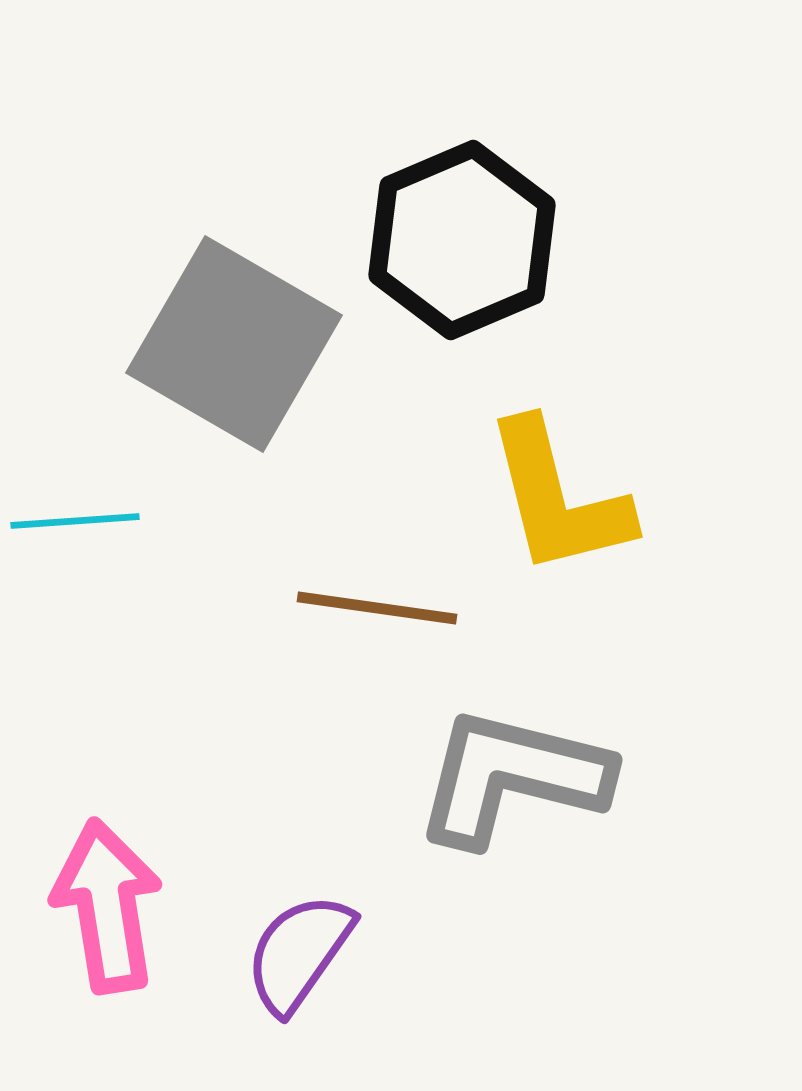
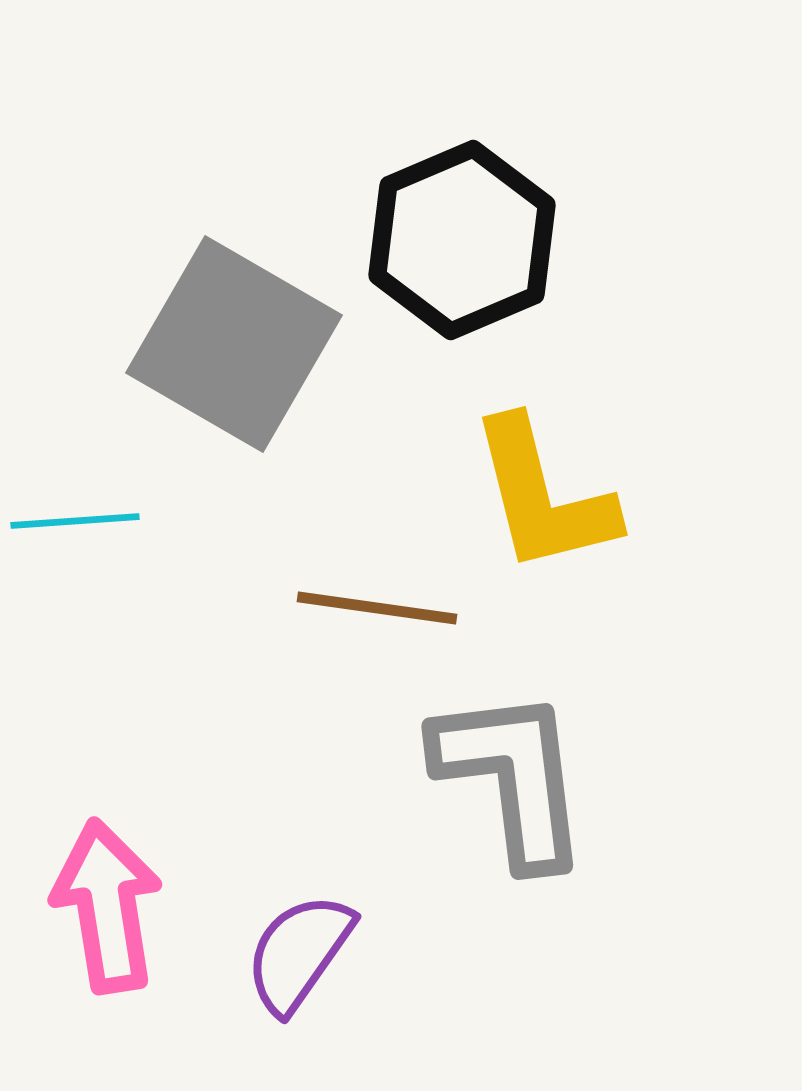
yellow L-shape: moved 15 px left, 2 px up
gray L-shape: rotated 69 degrees clockwise
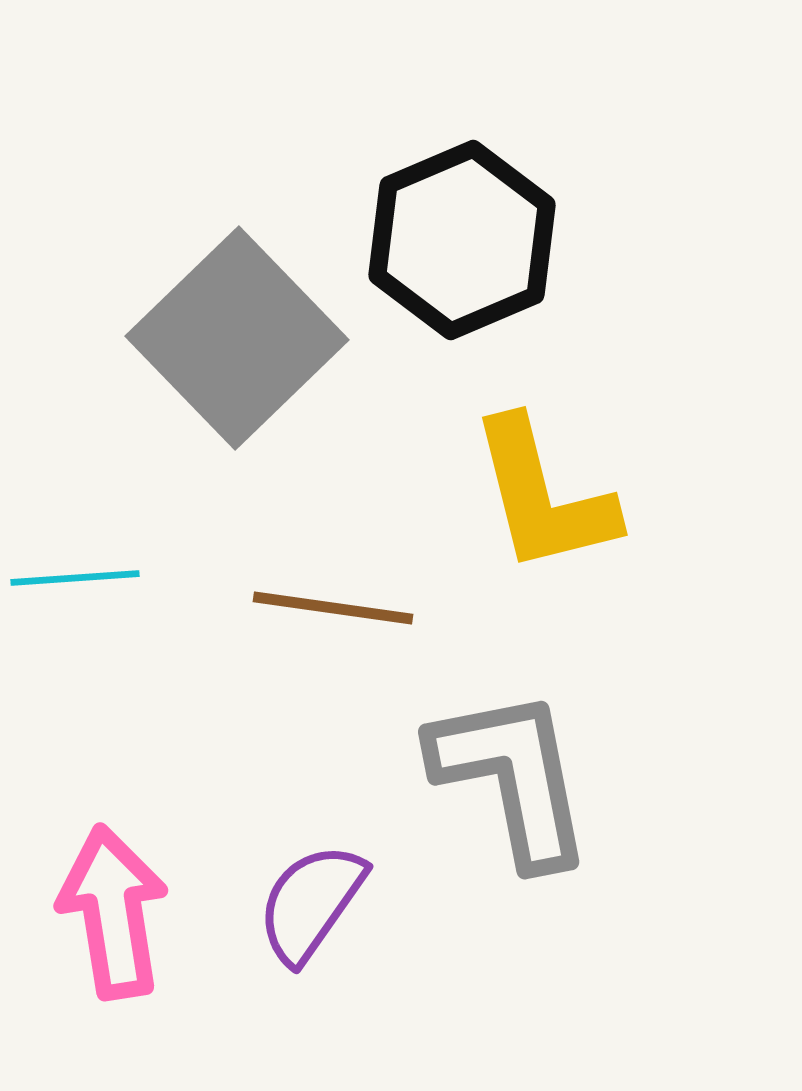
gray square: moved 3 px right, 6 px up; rotated 16 degrees clockwise
cyan line: moved 57 px down
brown line: moved 44 px left
gray L-shape: rotated 4 degrees counterclockwise
pink arrow: moved 6 px right, 6 px down
purple semicircle: moved 12 px right, 50 px up
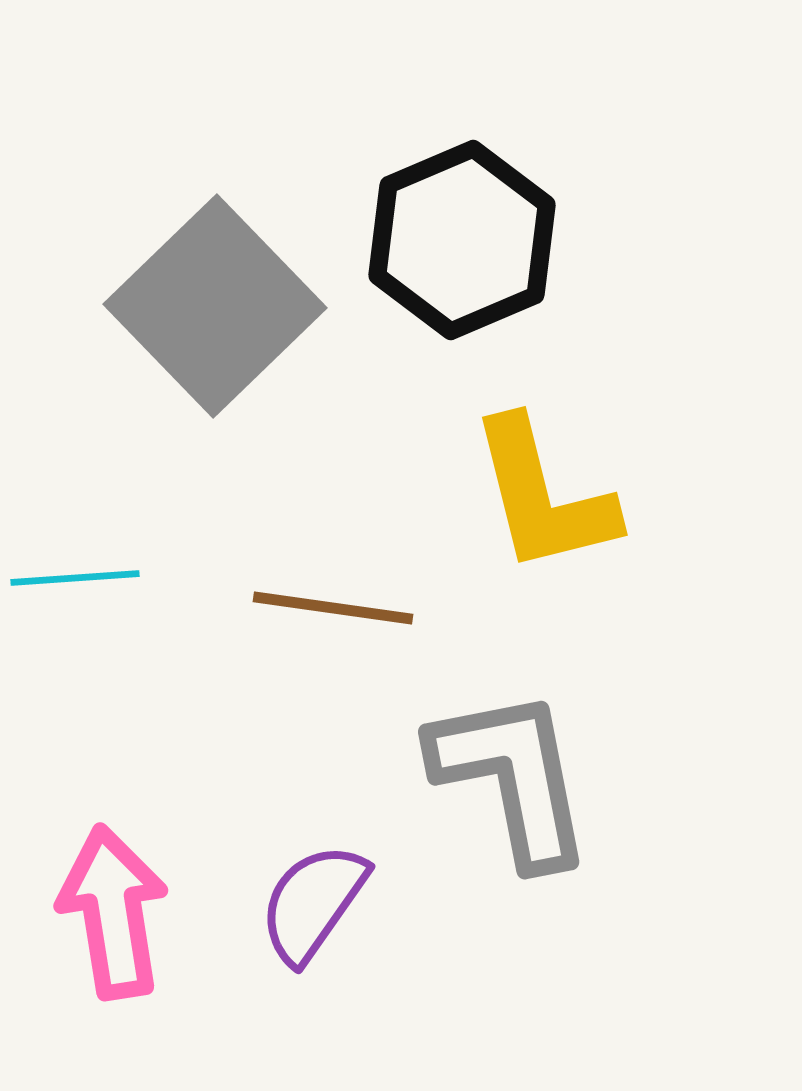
gray square: moved 22 px left, 32 px up
purple semicircle: moved 2 px right
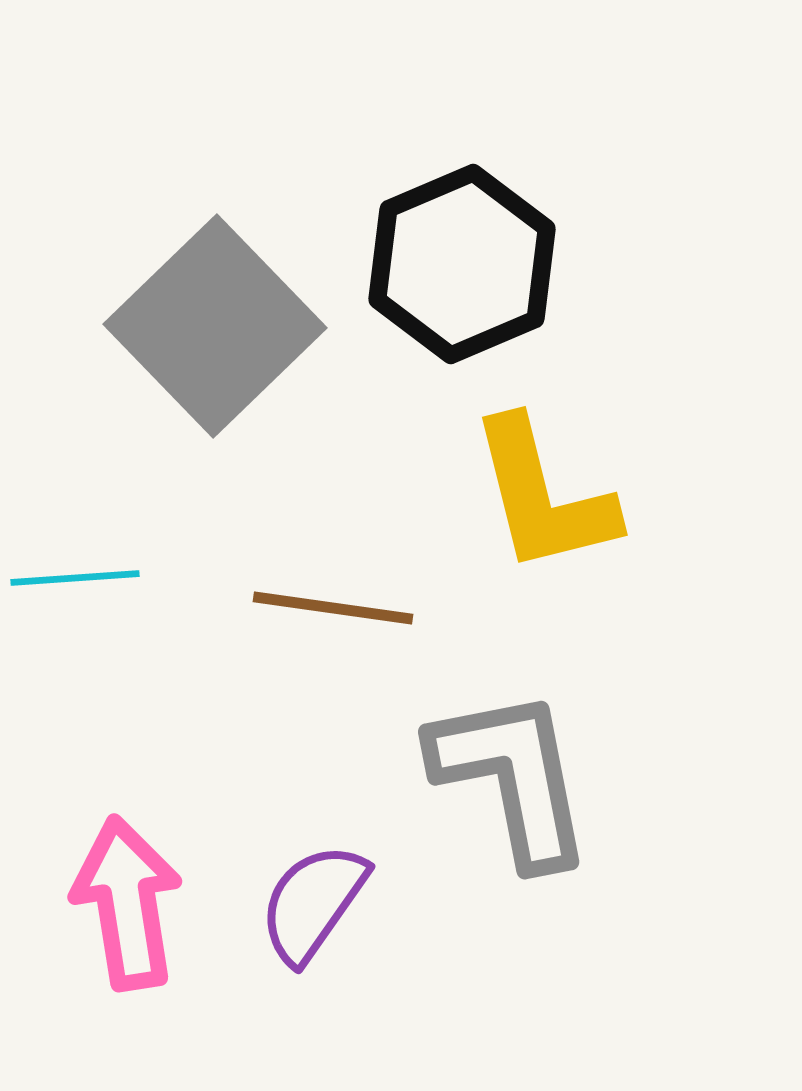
black hexagon: moved 24 px down
gray square: moved 20 px down
pink arrow: moved 14 px right, 9 px up
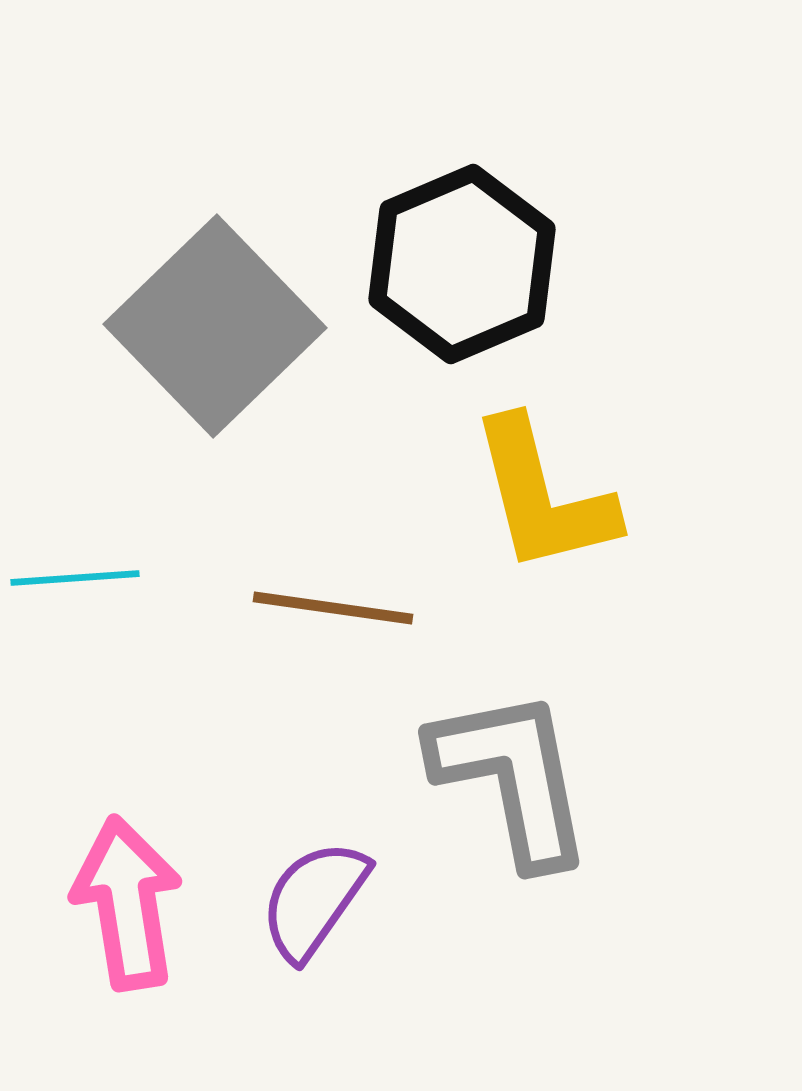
purple semicircle: moved 1 px right, 3 px up
